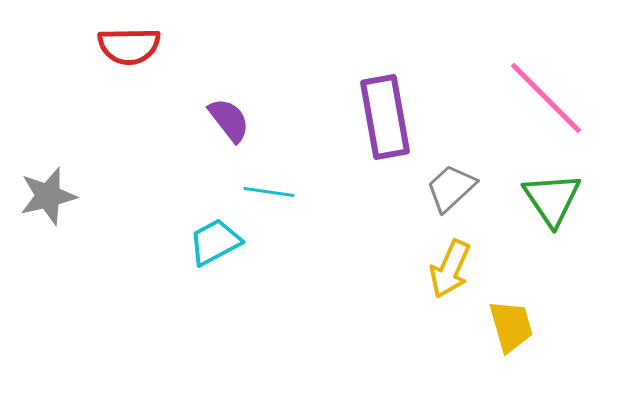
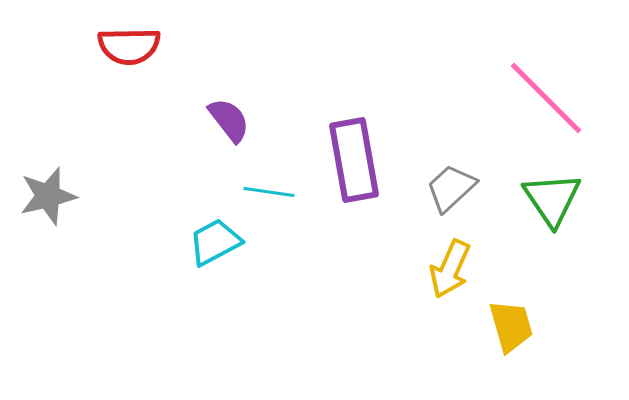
purple rectangle: moved 31 px left, 43 px down
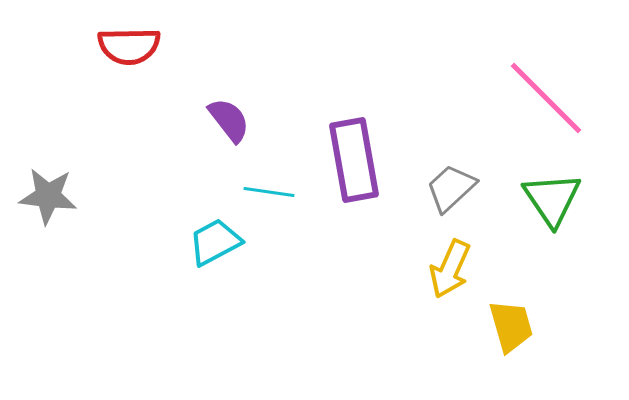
gray star: rotated 20 degrees clockwise
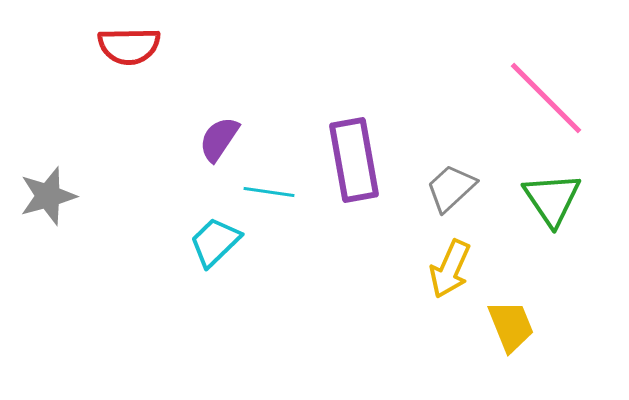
purple semicircle: moved 10 px left, 19 px down; rotated 108 degrees counterclockwise
gray star: rotated 22 degrees counterclockwise
cyan trapezoid: rotated 16 degrees counterclockwise
yellow trapezoid: rotated 6 degrees counterclockwise
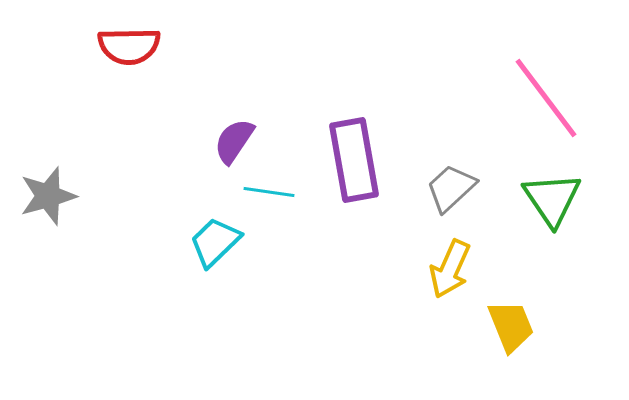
pink line: rotated 8 degrees clockwise
purple semicircle: moved 15 px right, 2 px down
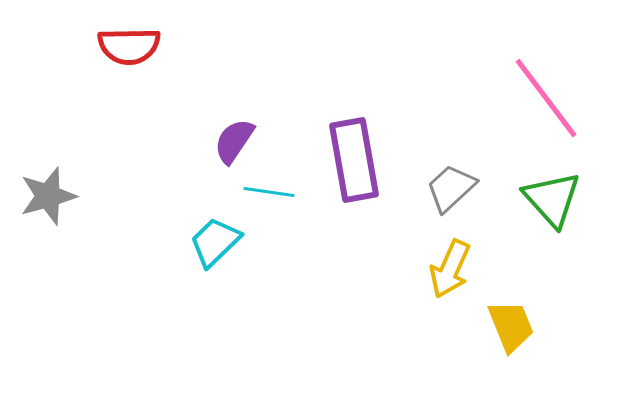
green triangle: rotated 8 degrees counterclockwise
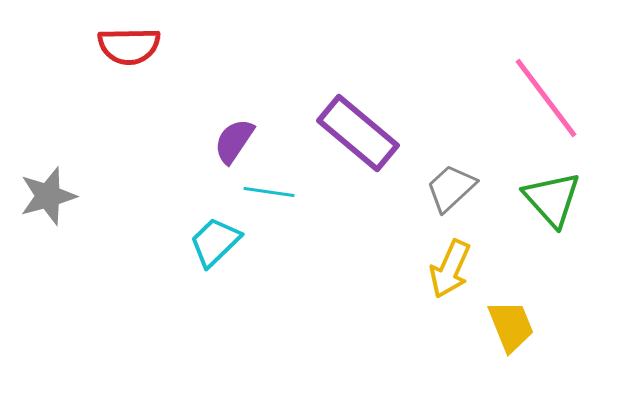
purple rectangle: moved 4 px right, 27 px up; rotated 40 degrees counterclockwise
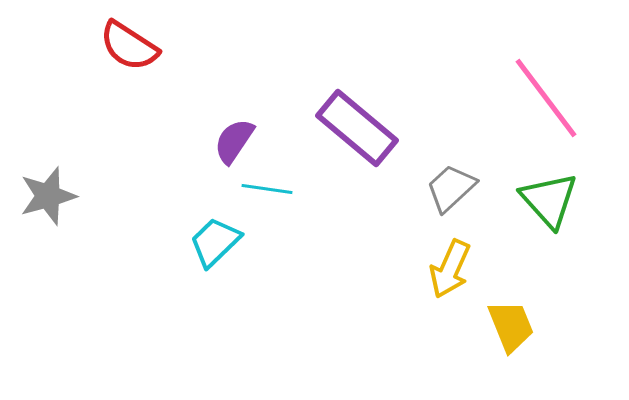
red semicircle: rotated 34 degrees clockwise
purple rectangle: moved 1 px left, 5 px up
cyan line: moved 2 px left, 3 px up
green triangle: moved 3 px left, 1 px down
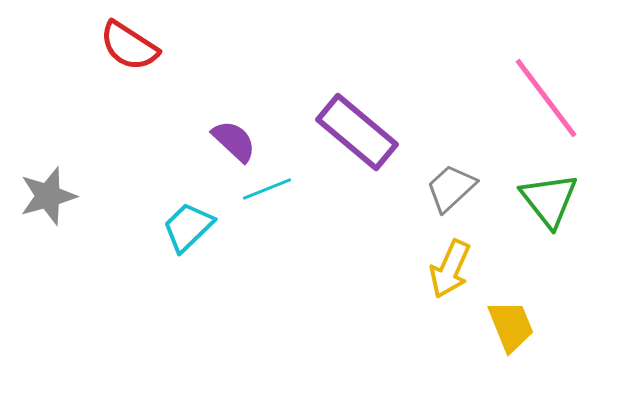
purple rectangle: moved 4 px down
purple semicircle: rotated 99 degrees clockwise
cyan line: rotated 30 degrees counterclockwise
green triangle: rotated 4 degrees clockwise
cyan trapezoid: moved 27 px left, 15 px up
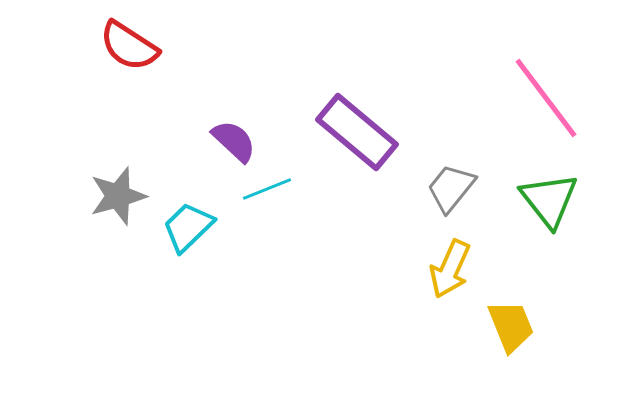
gray trapezoid: rotated 8 degrees counterclockwise
gray star: moved 70 px right
